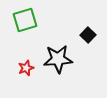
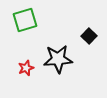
black square: moved 1 px right, 1 px down
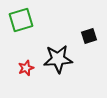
green square: moved 4 px left
black square: rotated 28 degrees clockwise
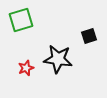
black star: rotated 12 degrees clockwise
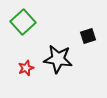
green square: moved 2 px right, 2 px down; rotated 25 degrees counterclockwise
black square: moved 1 px left
